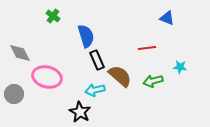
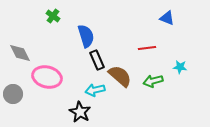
gray circle: moved 1 px left
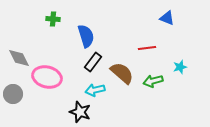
green cross: moved 3 px down; rotated 32 degrees counterclockwise
gray diamond: moved 1 px left, 5 px down
black rectangle: moved 4 px left, 2 px down; rotated 60 degrees clockwise
cyan star: rotated 24 degrees counterclockwise
brown semicircle: moved 2 px right, 3 px up
black star: rotated 10 degrees counterclockwise
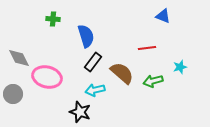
blue triangle: moved 4 px left, 2 px up
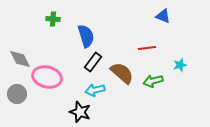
gray diamond: moved 1 px right, 1 px down
cyan star: moved 2 px up
gray circle: moved 4 px right
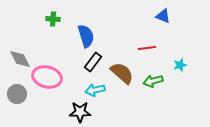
black star: rotated 20 degrees counterclockwise
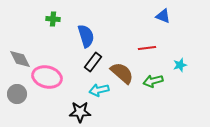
cyan arrow: moved 4 px right
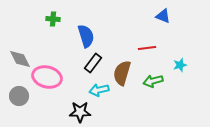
black rectangle: moved 1 px down
brown semicircle: rotated 115 degrees counterclockwise
gray circle: moved 2 px right, 2 px down
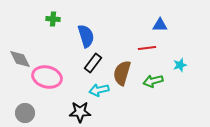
blue triangle: moved 3 px left, 9 px down; rotated 21 degrees counterclockwise
gray circle: moved 6 px right, 17 px down
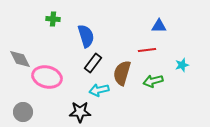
blue triangle: moved 1 px left, 1 px down
red line: moved 2 px down
cyan star: moved 2 px right
gray circle: moved 2 px left, 1 px up
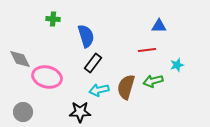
cyan star: moved 5 px left
brown semicircle: moved 4 px right, 14 px down
